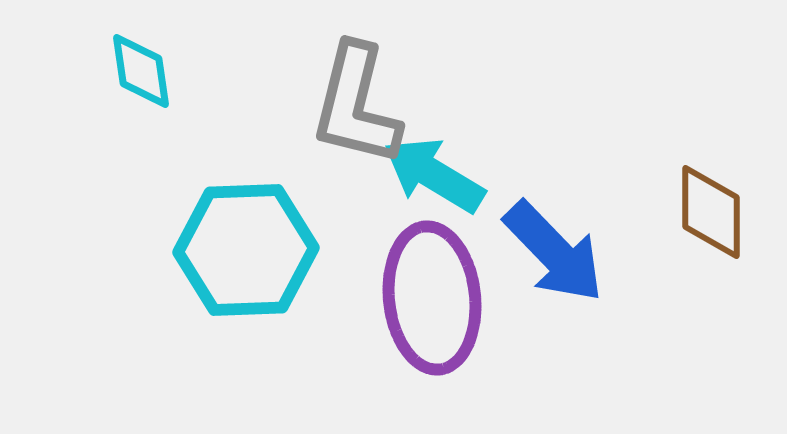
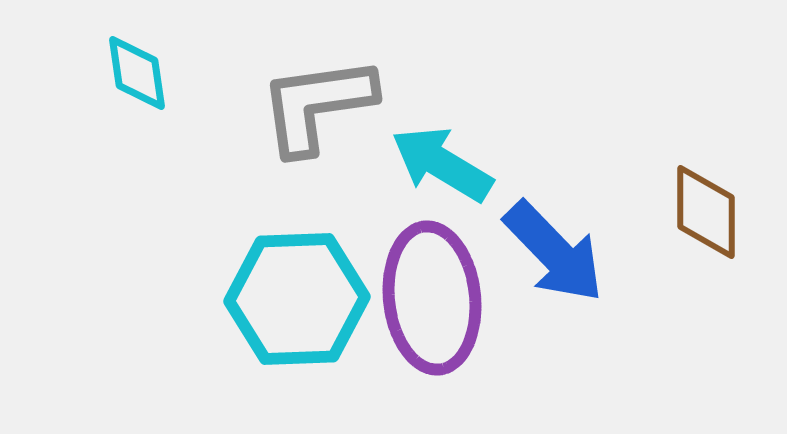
cyan diamond: moved 4 px left, 2 px down
gray L-shape: moved 39 px left; rotated 68 degrees clockwise
cyan arrow: moved 8 px right, 11 px up
brown diamond: moved 5 px left
cyan hexagon: moved 51 px right, 49 px down
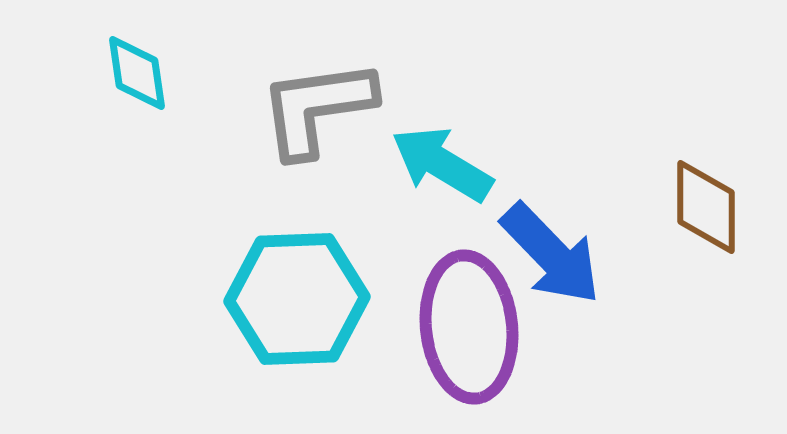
gray L-shape: moved 3 px down
brown diamond: moved 5 px up
blue arrow: moved 3 px left, 2 px down
purple ellipse: moved 37 px right, 29 px down
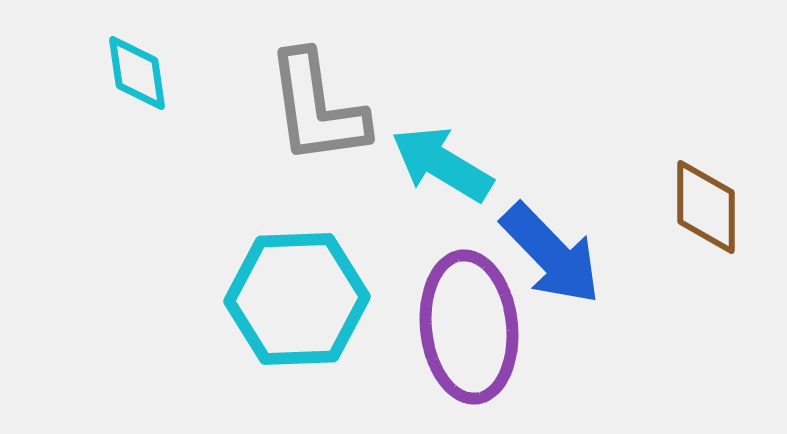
gray L-shape: rotated 90 degrees counterclockwise
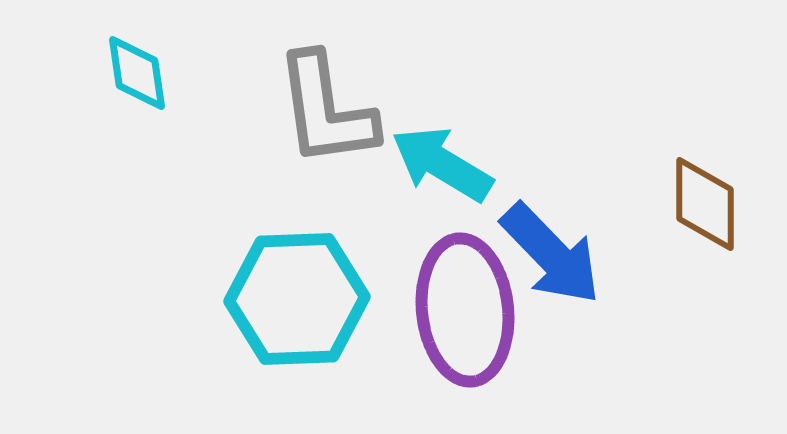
gray L-shape: moved 9 px right, 2 px down
brown diamond: moved 1 px left, 3 px up
purple ellipse: moved 4 px left, 17 px up
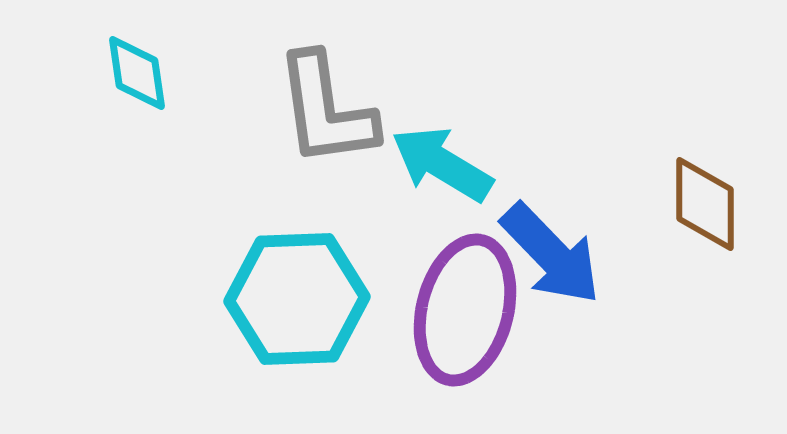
purple ellipse: rotated 20 degrees clockwise
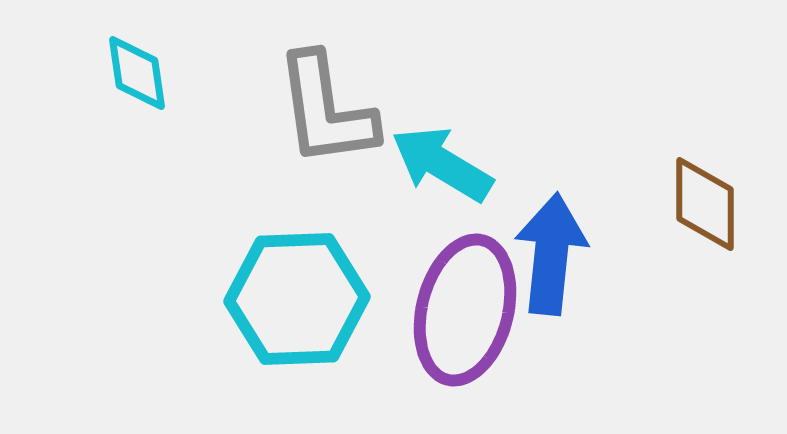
blue arrow: rotated 130 degrees counterclockwise
